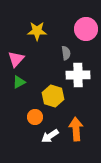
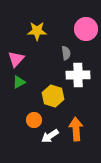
orange circle: moved 1 px left, 3 px down
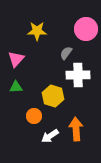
gray semicircle: rotated 136 degrees counterclockwise
green triangle: moved 3 px left, 5 px down; rotated 24 degrees clockwise
orange circle: moved 4 px up
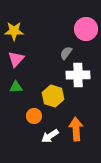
yellow star: moved 23 px left
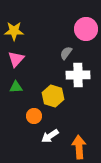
orange arrow: moved 3 px right, 18 px down
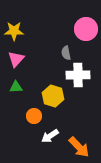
gray semicircle: rotated 48 degrees counterclockwise
orange arrow: rotated 140 degrees clockwise
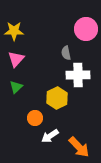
green triangle: rotated 40 degrees counterclockwise
yellow hexagon: moved 4 px right, 2 px down; rotated 15 degrees clockwise
orange circle: moved 1 px right, 2 px down
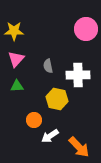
gray semicircle: moved 18 px left, 13 px down
green triangle: moved 1 px right, 1 px up; rotated 40 degrees clockwise
yellow hexagon: moved 1 px down; rotated 20 degrees counterclockwise
orange circle: moved 1 px left, 2 px down
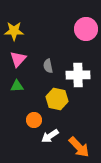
pink triangle: moved 2 px right
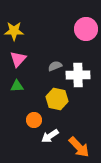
gray semicircle: moved 7 px right; rotated 80 degrees clockwise
